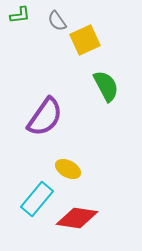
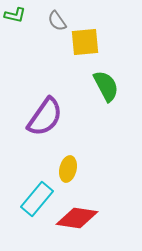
green L-shape: moved 5 px left; rotated 20 degrees clockwise
yellow square: moved 2 px down; rotated 20 degrees clockwise
yellow ellipse: rotated 75 degrees clockwise
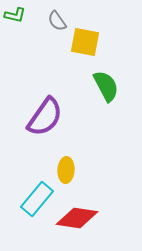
yellow square: rotated 16 degrees clockwise
yellow ellipse: moved 2 px left, 1 px down; rotated 10 degrees counterclockwise
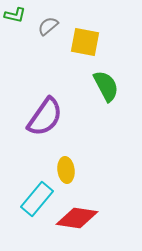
gray semicircle: moved 9 px left, 5 px down; rotated 85 degrees clockwise
yellow ellipse: rotated 10 degrees counterclockwise
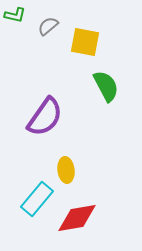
red diamond: rotated 18 degrees counterclockwise
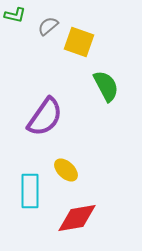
yellow square: moved 6 px left; rotated 8 degrees clockwise
yellow ellipse: rotated 40 degrees counterclockwise
cyan rectangle: moved 7 px left, 8 px up; rotated 40 degrees counterclockwise
